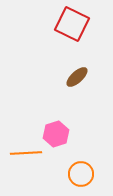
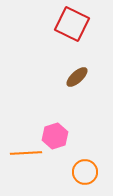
pink hexagon: moved 1 px left, 2 px down
orange circle: moved 4 px right, 2 px up
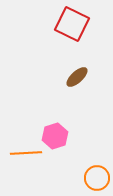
orange circle: moved 12 px right, 6 px down
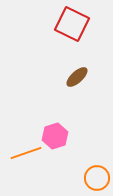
orange line: rotated 16 degrees counterclockwise
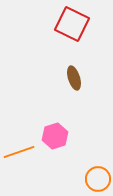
brown ellipse: moved 3 px left, 1 px down; rotated 65 degrees counterclockwise
orange line: moved 7 px left, 1 px up
orange circle: moved 1 px right, 1 px down
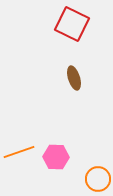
pink hexagon: moved 1 px right, 21 px down; rotated 20 degrees clockwise
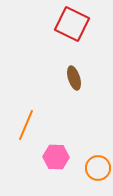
orange line: moved 7 px right, 27 px up; rotated 48 degrees counterclockwise
orange circle: moved 11 px up
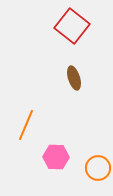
red square: moved 2 px down; rotated 12 degrees clockwise
